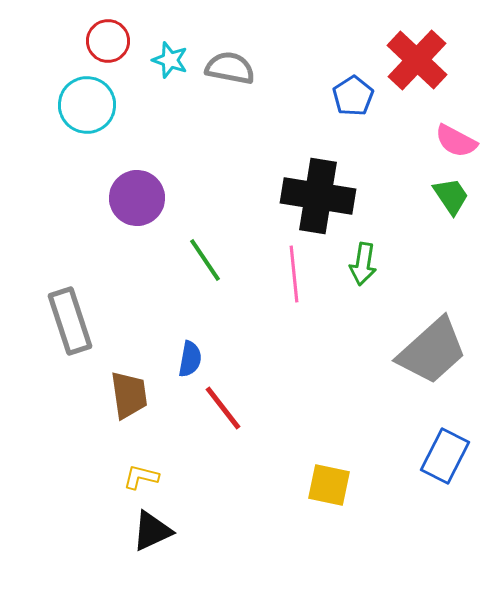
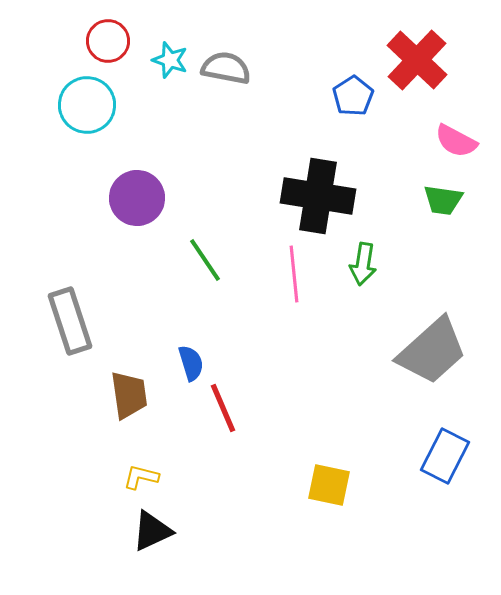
gray semicircle: moved 4 px left
green trapezoid: moved 8 px left, 4 px down; rotated 132 degrees clockwise
blue semicircle: moved 1 px right, 4 px down; rotated 27 degrees counterclockwise
red line: rotated 15 degrees clockwise
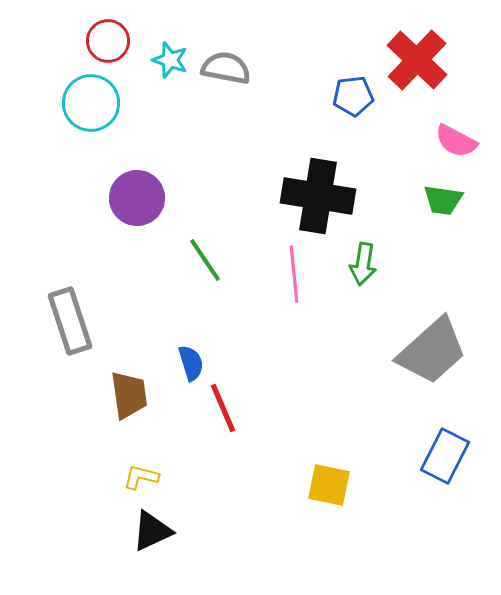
blue pentagon: rotated 27 degrees clockwise
cyan circle: moved 4 px right, 2 px up
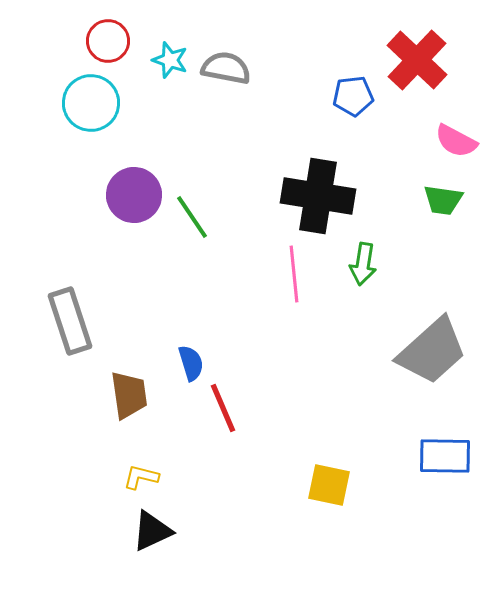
purple circle: moved 3 px left, 3 px up
green line: moved 13 px left, 43 px up
blue rectangle: rotated 64 degrees clockwise
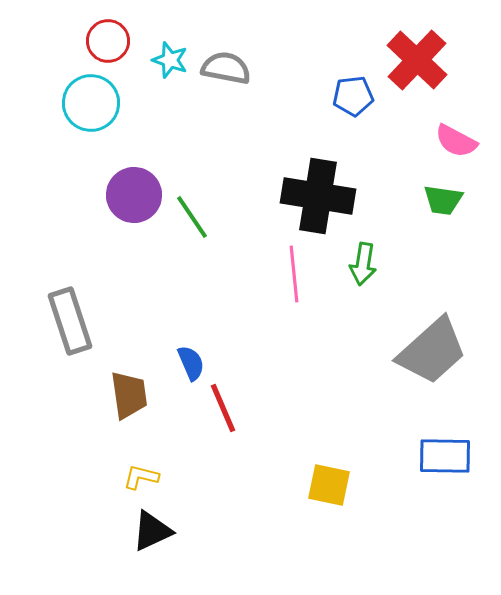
blue semicircle: rotated 6 degrees counterclockwise
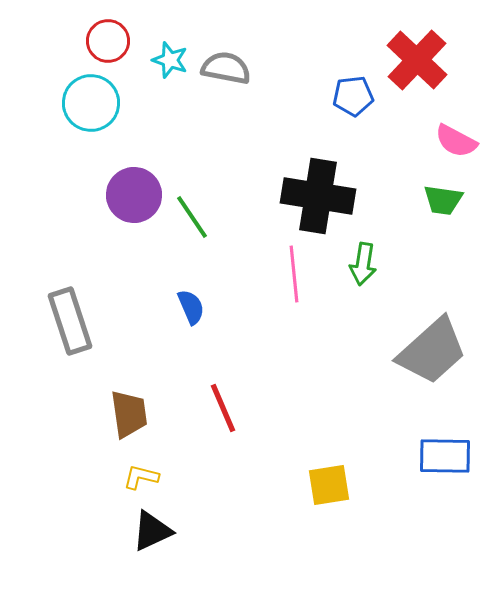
blue semicircle: moved 56 px up
brown trapezoid: moved 19 px down
yellow square: rotated 21 degrees counterclockwise
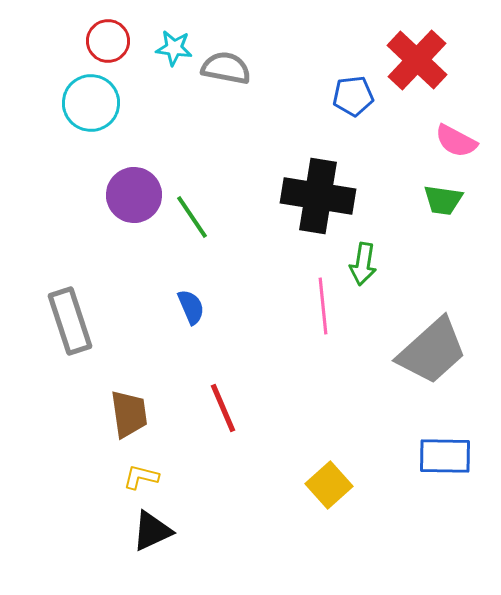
cyan star: moved 4 px right, 12 px up; rotated 12 degrees counterclockwise
pink line: moved 29 px right, 32 px down
yellow square: rotated 33 degrees counterclockwise
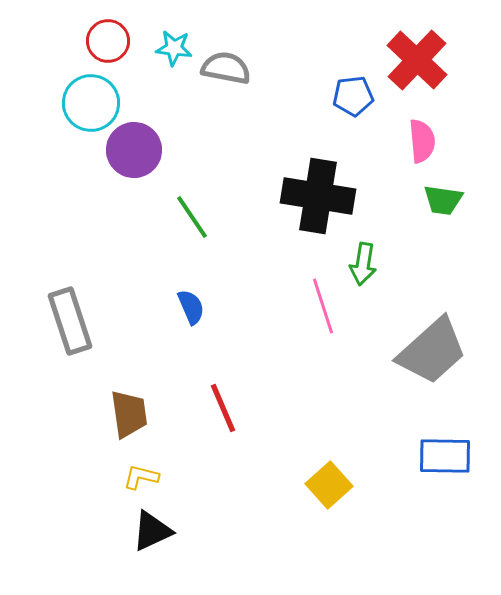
pink semicircle: moved 34 px left; rotated 123 degrees counterclockwise
purple circle: moved 45 px up
pink line: rotated 12 degrees counterclockwise
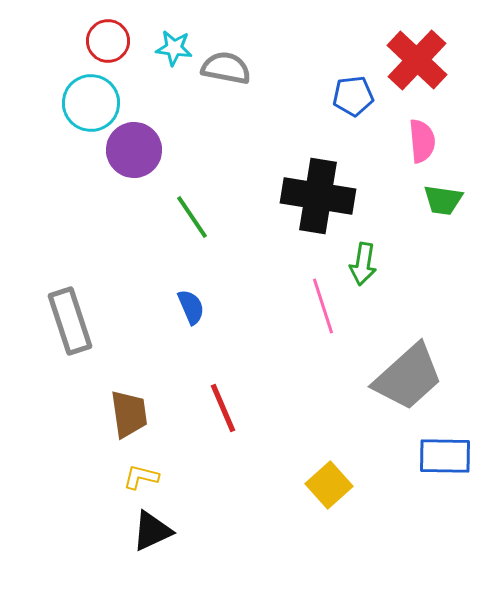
gray trapezoid: moved 24 px left, 26 px down
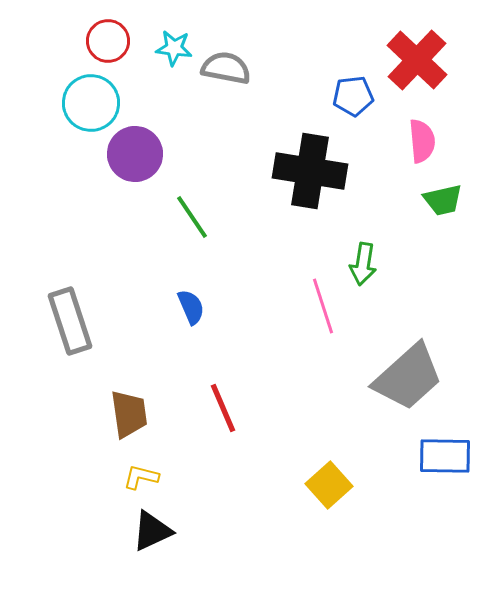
purple circle: moved 1 px right, 4 px down
black cross: moved 8 px left, 25 px up
green trapezoid: rotated 21 degrees counterclockwise
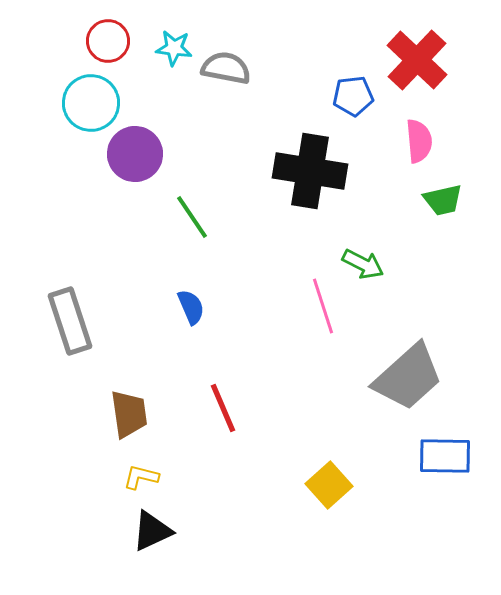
pink semicircle: moved 3 px left
green arrow: rotated 72 degrees counterclockwise
